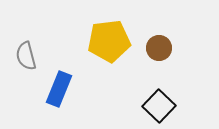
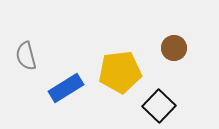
yellow pentagon: moved 11 px right, 31 px down
brown circle: moved 15 px right
blue rectangle: moved 7 px right, 1 px up; rotated 36 degrees clockwise
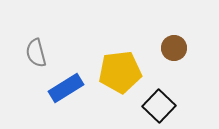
gray semicircle: moved 10 px right, 3 px up
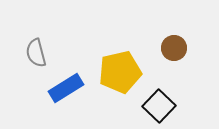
yellow pentagon: rotated 6 degrees counterclockwise
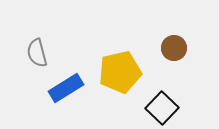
gray semicircle: moved 1 px right
black square: moved 3 px right, 2 px down
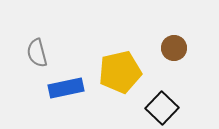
blue rectangle: rotated 20 degrees clockwise
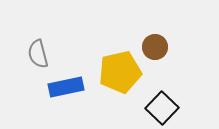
brown circle: moved 19 px left, 1 px up
gray semicircle: moved 1 px right, 1 px down
blue rectangle: moved 1 px up
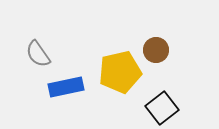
brown circle: moved 1 px right, 3 px down
gray semicircle: rotated 20 degrees counterclockwise
black square: rotated 8 degrees clockwise
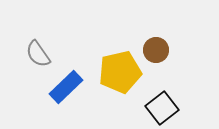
blue rectangle: rotated 32 degrees counterclockwise
